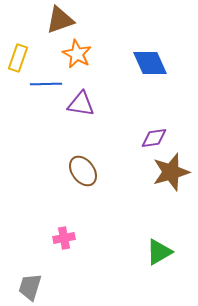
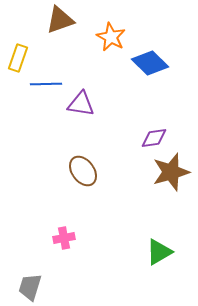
orange star: moved 34 px right, 17 px up
blue diamond: rotated 21 degrees counterclockwise
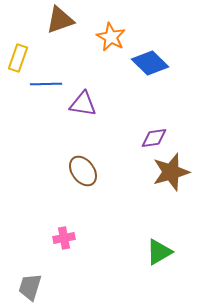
purple triangle: moved 2 px right
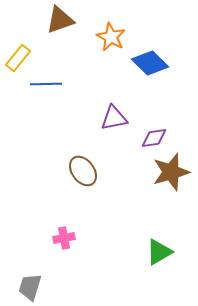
yellow rectangle: rotated 20 degrees clockwise
purple triangle: moved 31 px right, 14 px down; rotated 20 degrees counterclockwise
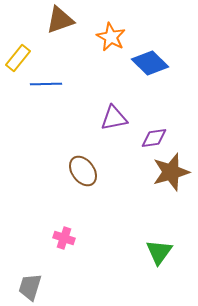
pink cross: rotated 30 degrees clockwise
green triangle: rotated 24 degrees counterclockwise
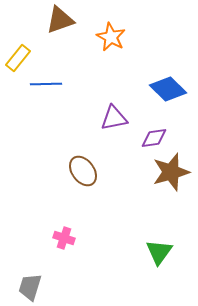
blue diamond: moved 18 px right, 26 px down
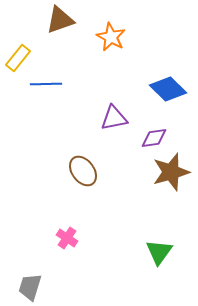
pink cross: moved 3 px right; rotated 15 degrees clockwise
